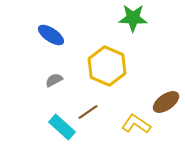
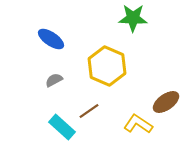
blue ellipse: moved 4 px down
brown line: moved 1 px right, 1 px up
yellow L-shape: moved 2 px right
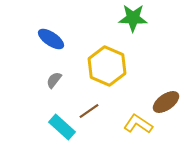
gray semicircle: rotated 24 degrees counterclockwise
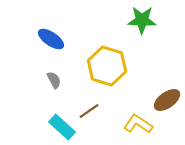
green star: moved 9 px right, 2 px down
yellow hexagon: rotated 6 degrees counterclockwise
gray semicircle: rotated 114 degrees clockwise
brown ellipse: moved 1 px right, 2 px up
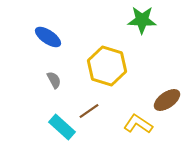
blue ellipse: moved 3 px left, 2 px up
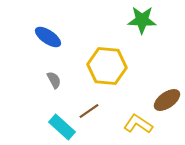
yellow hexagon: rotated 12 degrees counterclockwise
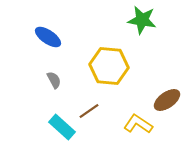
green star: rotated 8 degrees clockwise
yellow hexagon: moved 2 px right
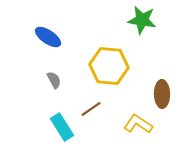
brown ellipse: moved 5 px left, 6 px up; rotated 56 degrees counterclockwise
brown line: moved 2 px right, 2 px up
cyan rectangle: rotated 16 degrees clockwise
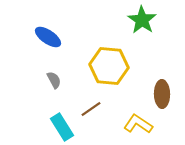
green star: rotated 24 degrees clockwise
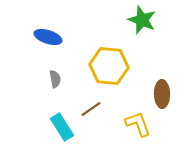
green star: rotated 12 degrees counterclockwise
blue ellipse: rotated 16 degrees counterclockwise
gray semicircle: moved 1 px right, 1 px up; rotated 18 degrees clockwise
yellow L-shape: rotated 36 degrees clockwise
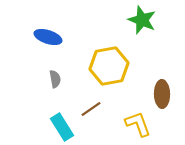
yellow hexagon: rotated 15 degrees counterclockwise
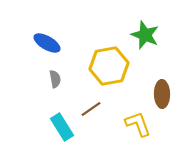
green star: moved 3 px right, 15 px down
blue ellipse: moved 1 px left, 6 px down; rotated 12 degrees clockwise
